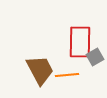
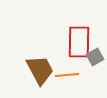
red rectangle: moved 1 px left
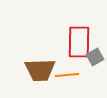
brown trapezoid: rotated 116 degrees clockwise
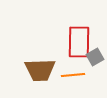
orange line: moved 6 px right
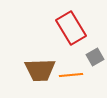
red rectangle: moved 8 px left, 14 px up; rotated 32 degrees counterclockwise
orange line: moved 2 px left
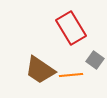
gray square: moved 3 px down; rotated 24 degrees counterclockwise
brown trapezoid: rotated 36 degrees clockwise
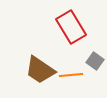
red rectangle: moved 1 px up
gray square: moved 1 px down
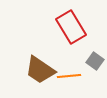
orange line: moved 2 px left, 1 px down
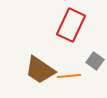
red rectangle: moved 2 px up; rotated 56 degrees clockwise
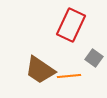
gray square: moved 1 px left, 3 px up
